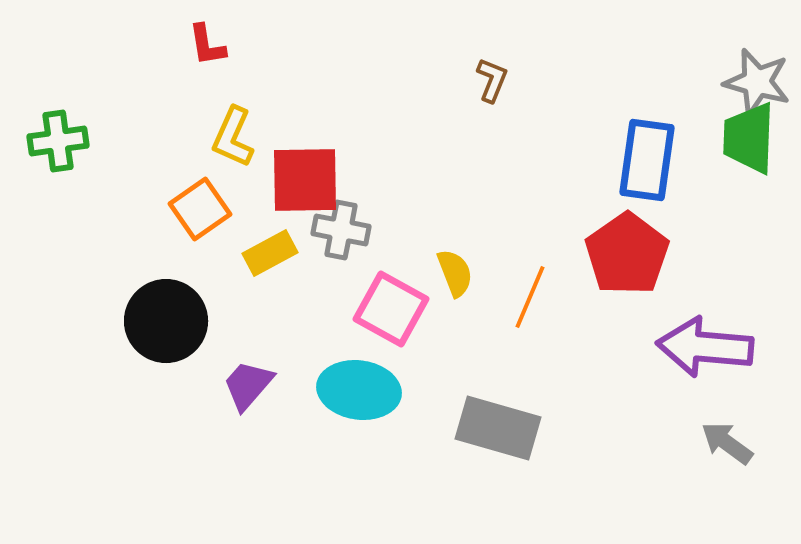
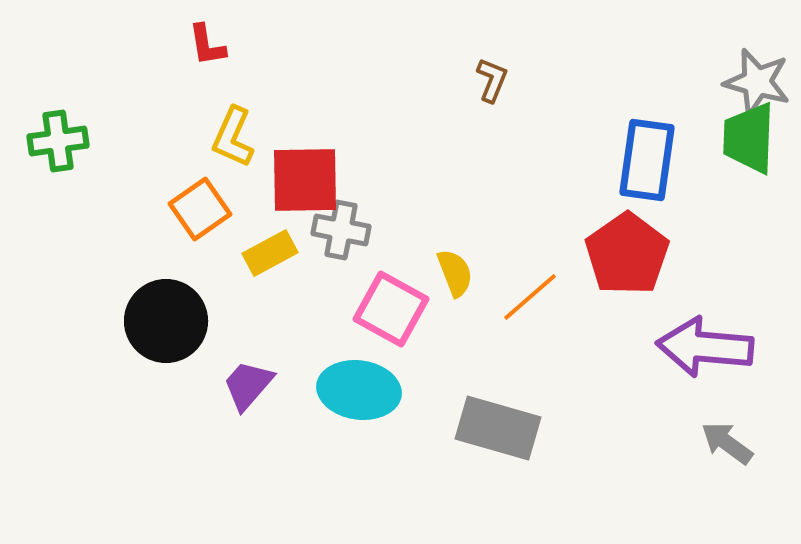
orange line: rotated 26 degrees clockwise
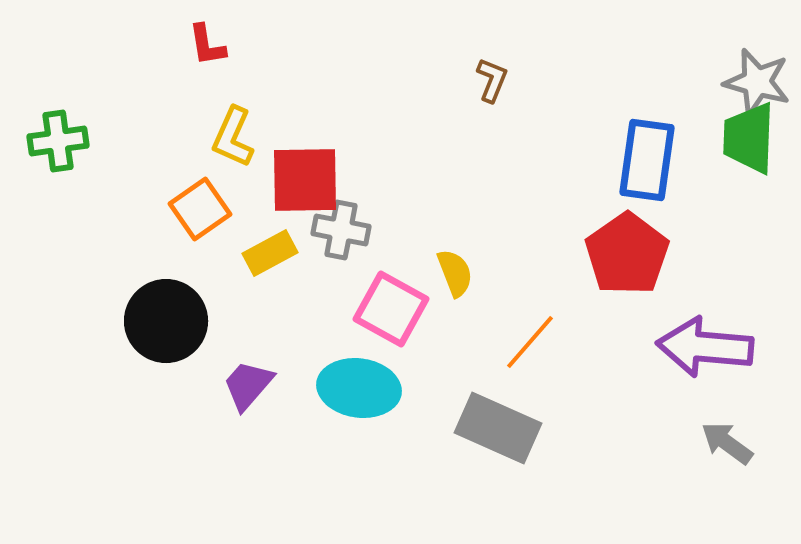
orange line: moved 45 px down; rotated 8 degrees counterclockwise
cyan ellipse: moved 2 px up
gray rectangle: rotated 8 degrees clockwise
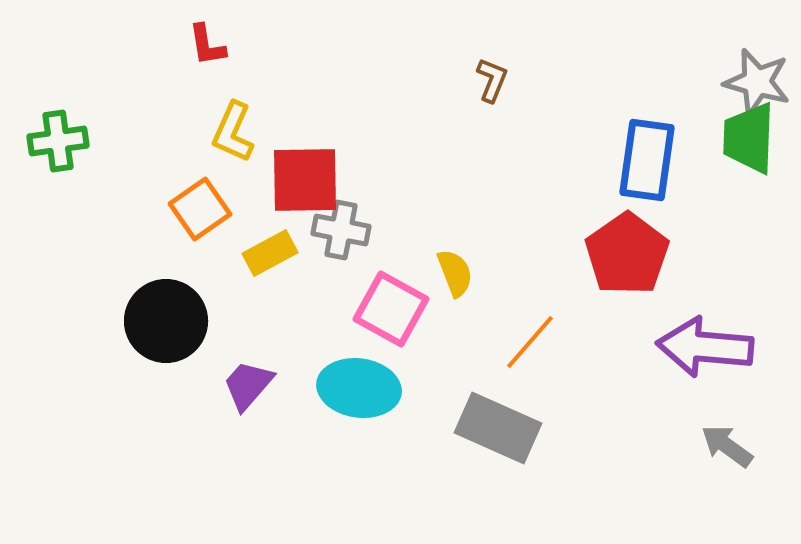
yellow L-shape: moved 5 px up
gray arrow: moved 3 px down
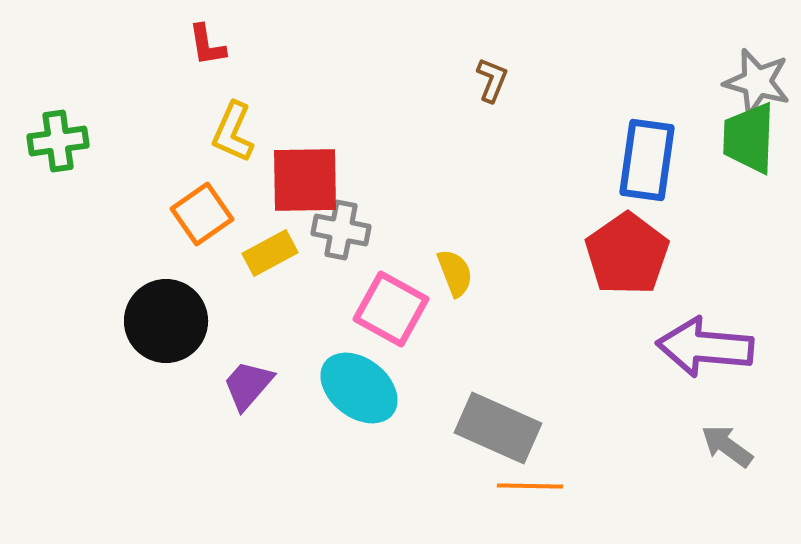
orange square: moved 2 px right, 5 px down
orange line: moved 144 px down; rotated 50 degrees clockwise
cyan ellipse: rotated 30 degrees clockwise
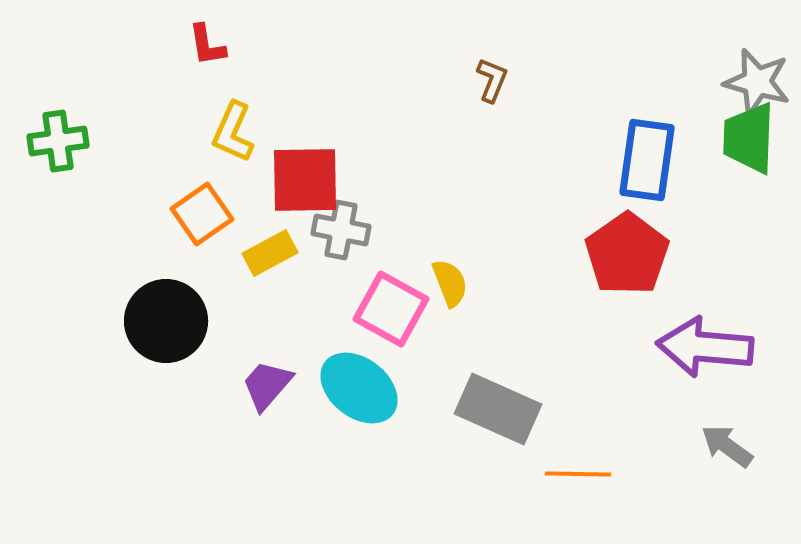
yellow semicircle: moved 5 px left, 10 px down
purple trapezoid: moved 19 px right
gray rectangle: moved 19 px up
orange line: moved 48 px right, 12 px up
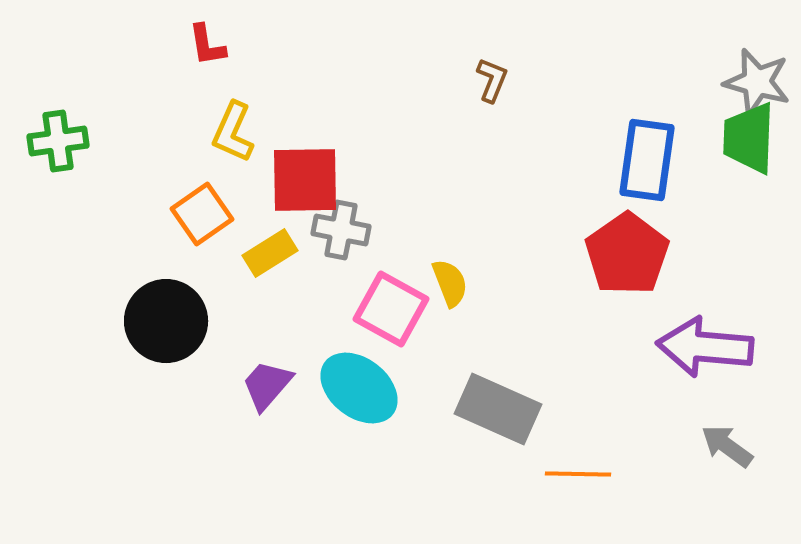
yellow rectangle: rotated 4 degrees counterclockwise
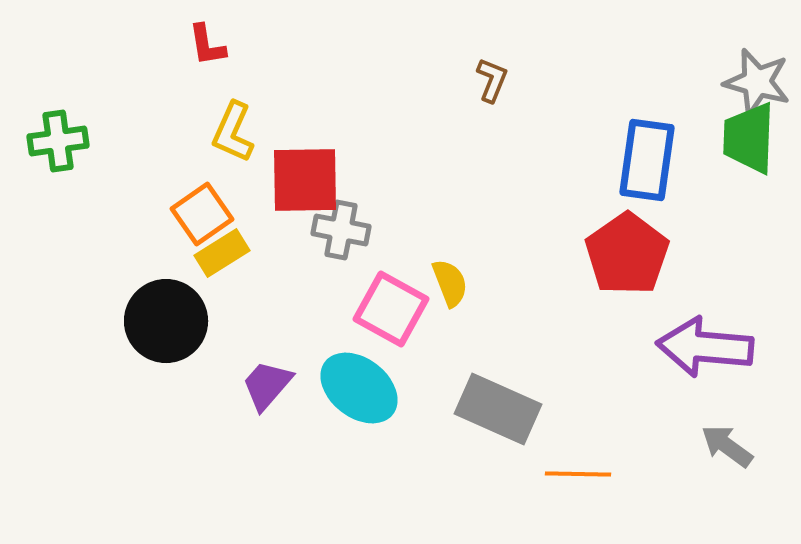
yellow rectangle: moved 48 px left
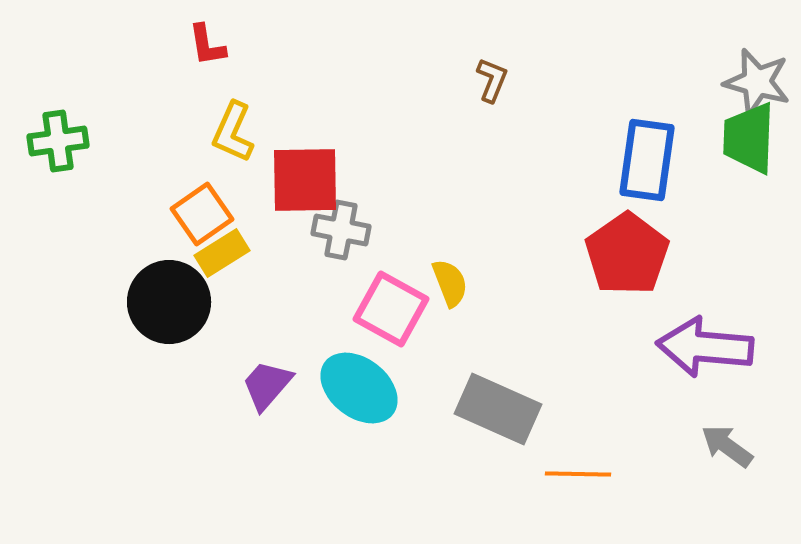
black circle: moved 3 px right, 19 px up
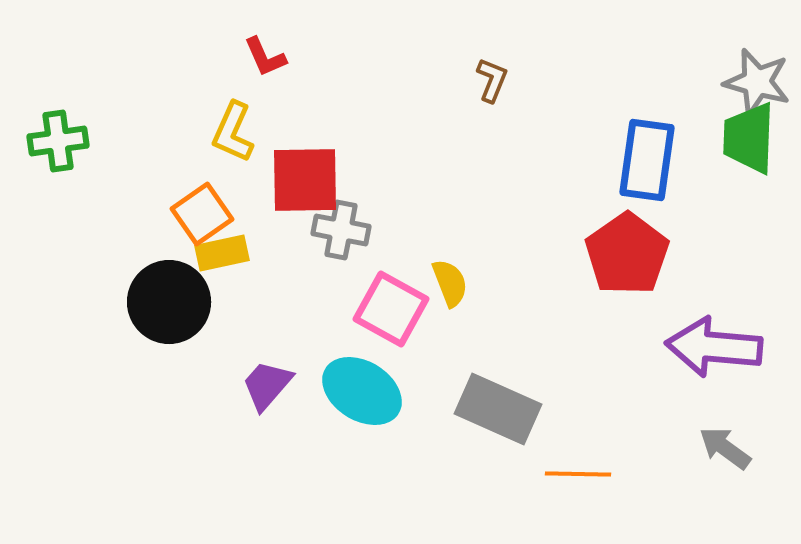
red L-shape: moved 58 px right, 12 px down; rotated 15 degrees counterclockwise
yellow rectangle: rotated 20 degrees clockwise
purple arrow: moved 9 px right
cyan ellipse: moved 3 px right, 3 px down; rotated 6 degrees counterclockwise
gray arrow: moved 2 px left, 2 px down
